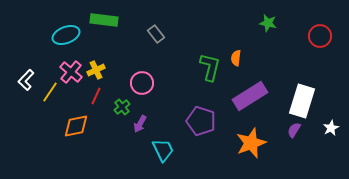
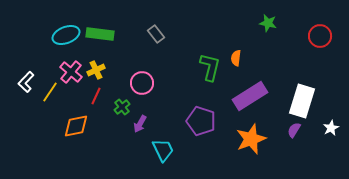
green rectangle: moved 4 px left, 14 px down
white L-shape: moved 2 px down
orange star: moved 4 px up
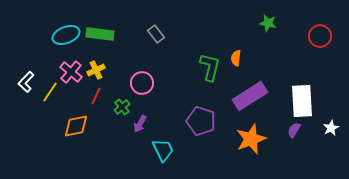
white rectangle: rotated 20 degrees counterclockwise
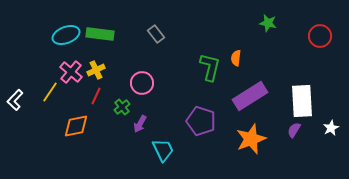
white L-shape: moved 11 px left, 18 px down
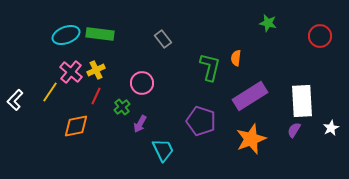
gray rectangle: moved 7 px right, 5 px down
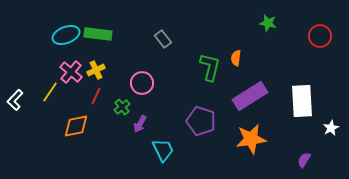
green rectangle: moved 2 px left
purple semicircle: moved 10 px right, 30 px down
orange star: rotated 12 degrees clockwise
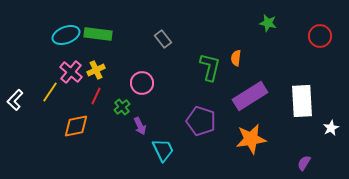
purple arrow: moved 2 px down; rotated 54 degrees counterclockwise
purple semicircle: moved 3 px down
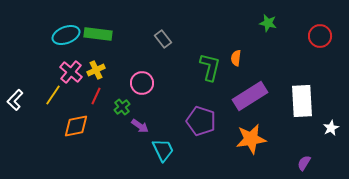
yellow line: moved 3 px right, 3 px down
purple arrow: rotated 30 degrees counterclockwise
